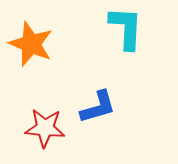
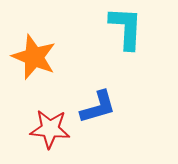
orange star: moved 3 px right, 13 px down
red star: moved 5 px right, 1 px down
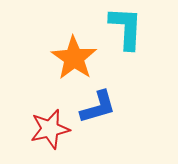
orange star: moved 40 px right, 1 px down; rotated 12 degrees clockwise
red star: rotated 18 degrees counterclockwise
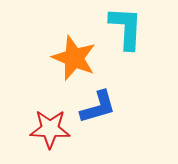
orange star: rotated 12 degrees counterclockwise
red star: rotated 15 degrees clockwise
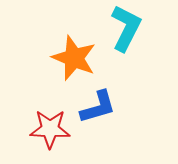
cyan L-shape: rotated 24 degrees clockwise
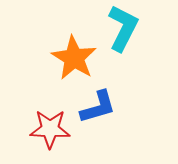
cyan L-shape: moved 3 px left
orange star: rotated 9 degrees clockwise
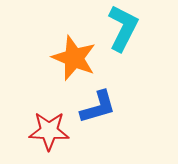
orange star: rotated 9 degrees counterclockwise
red star: moved 1 px left, 2 px down
